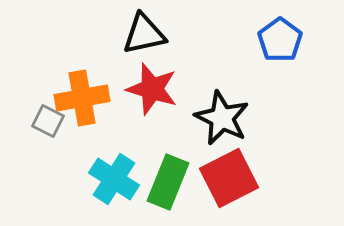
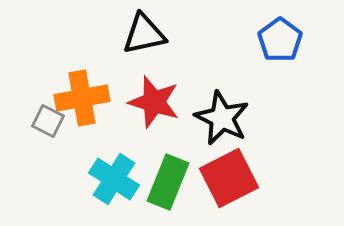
red star: moved 2 px right, 13 px down
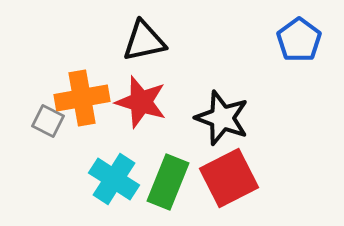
black triangle: moved 7 px down
blue pentagon: moved 19 px right
red star: moved 13 px left
black star: rotated 6 degrees counterclockwise
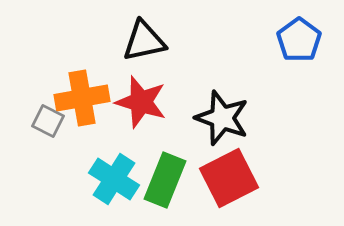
green rectangle: moved 3 px left, 2 px up
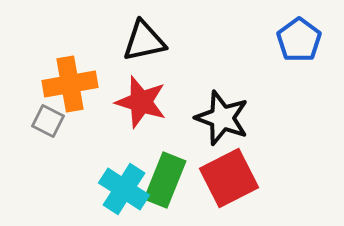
orange cross: moved 12 px left, 14 px up
cyan cross: moved 10 px right, 10 px down
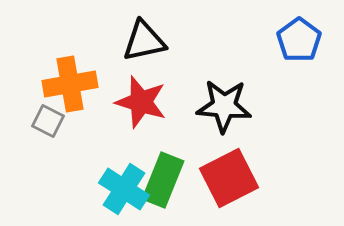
black star: moved 2 px right, 12 px up; rotated 16 degrees counterclockwise
green rectangle: moved 2 px left
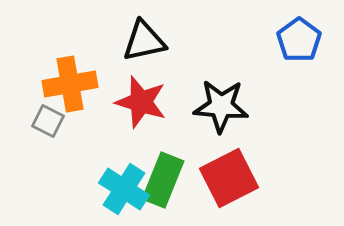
black star: moved 3 px left
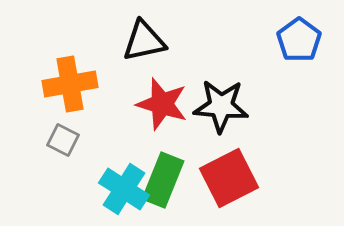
red star: moved 21 px right, 2 px down
gray square: moved 15 px right, 19 px down
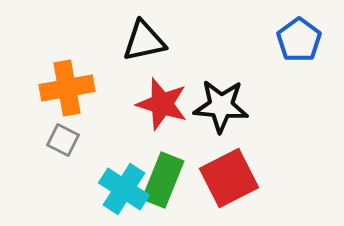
orange cross: moved 3 px left, 4 px down
